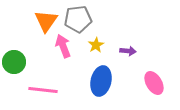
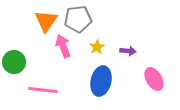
yellow star: moved 1 px right, 2 px down
pink ellipse: moved 4 px up
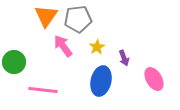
orange triangle: moved 5 px up
pink arrow: rotated 15 degrees counterclockwise
purple arrow: moved 4 px left, 7 px down; rotated 63 degrees clockwise
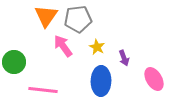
yellow star: rotated 14 degrees counterclockwise
blue ellipse: rotated 12 degrees counterclockwise
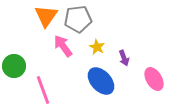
green circle: moved 4 px down
blue ellipse: rotated 44 degrees counterclockwise
pink line: rotated 64 degrees clockwise
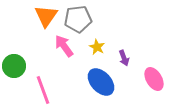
pink arrow: moved 1 px right
blue ellipse: moved 1 px down
